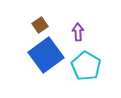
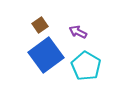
purple arrow: rotated 60 degrees counterclockwise
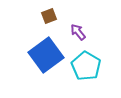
brown square: moved 9 px right, 9 px up; rotated 14 degrees clockwise
purple arrow: rotated 24 degrees clockwise
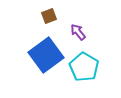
cyan pentagon: moved 2 px left, 1 px down
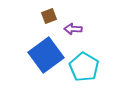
purple arrow: moved 5 px left, 3 px up; rotated 48 degrees counterclockwise
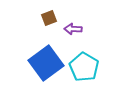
brown square: moved 2 px down
blue square: moved 8 px down
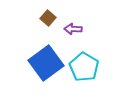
brown square: moved 1 px left; rotated 28 degrees counterclockwise
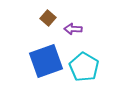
blue square: moved 2 px up; rotated 16 degrees clockwise
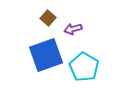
purple arrow: rotated 18 degrees counterclockwise
blue square: moved 6 px up
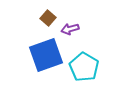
purple arrow: moved 3 px left
